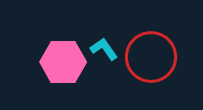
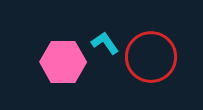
cyan L-shape: moved 1 px right, 6 px up
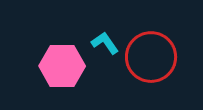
pink hexagon: moved 1 px left, 4 px down
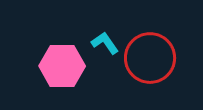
red circle: moved 1 px left, 1 px down
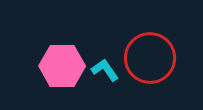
cyan L-shape: moved 27 px down
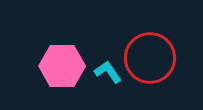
cyan L-shape: moved 3 px right, 2 px down
